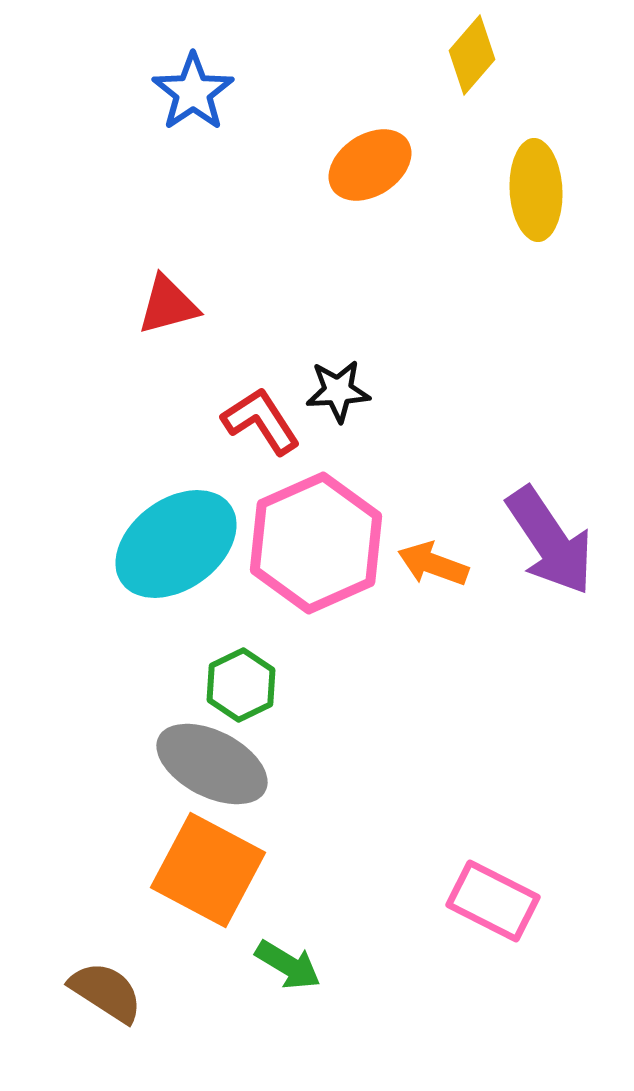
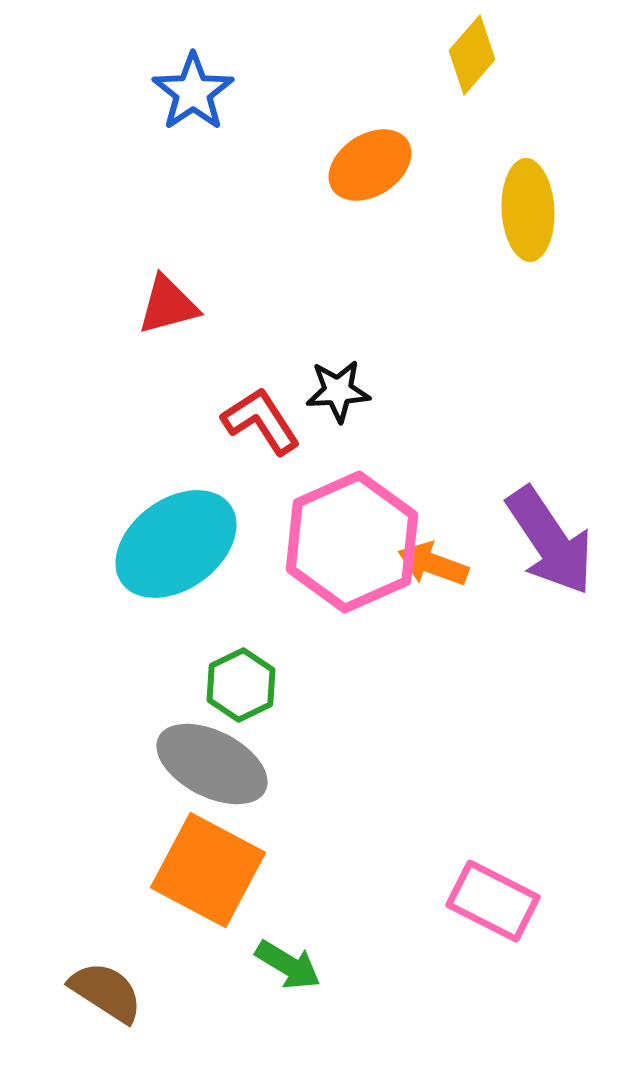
yellow ellipse: moved 8 px left, 20 px down
pink hexagon: moved 36 px right, 1 px up
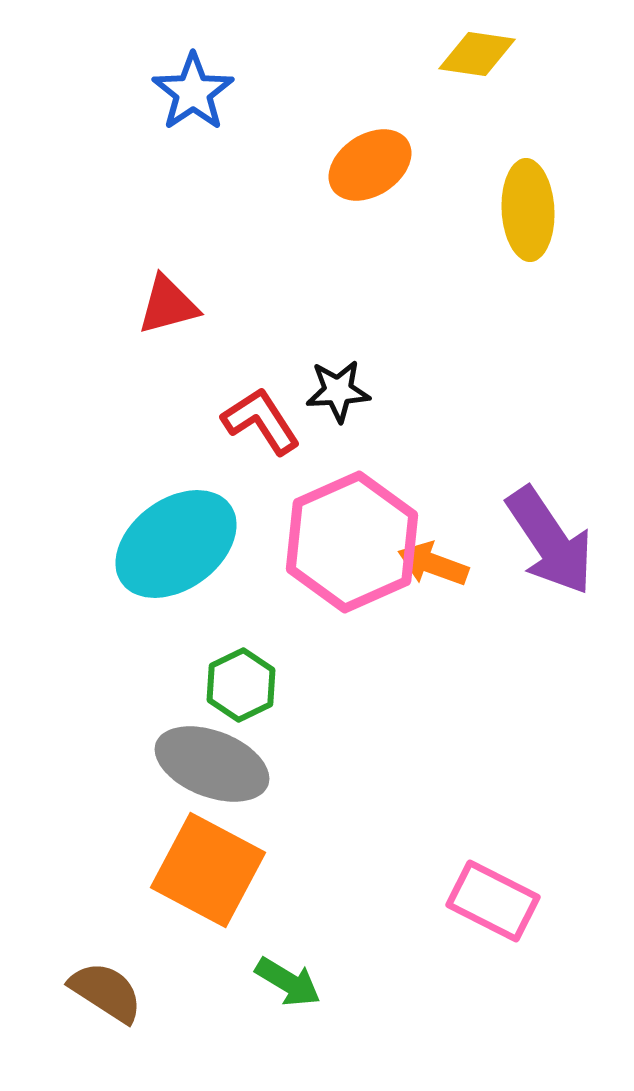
yellow diamond: moved 5 px right, 1 px up; rotated 58 degrees clockwise
gray ellipse: rotated 6 degrees counterclockwise
green arrow: moved 17 px down
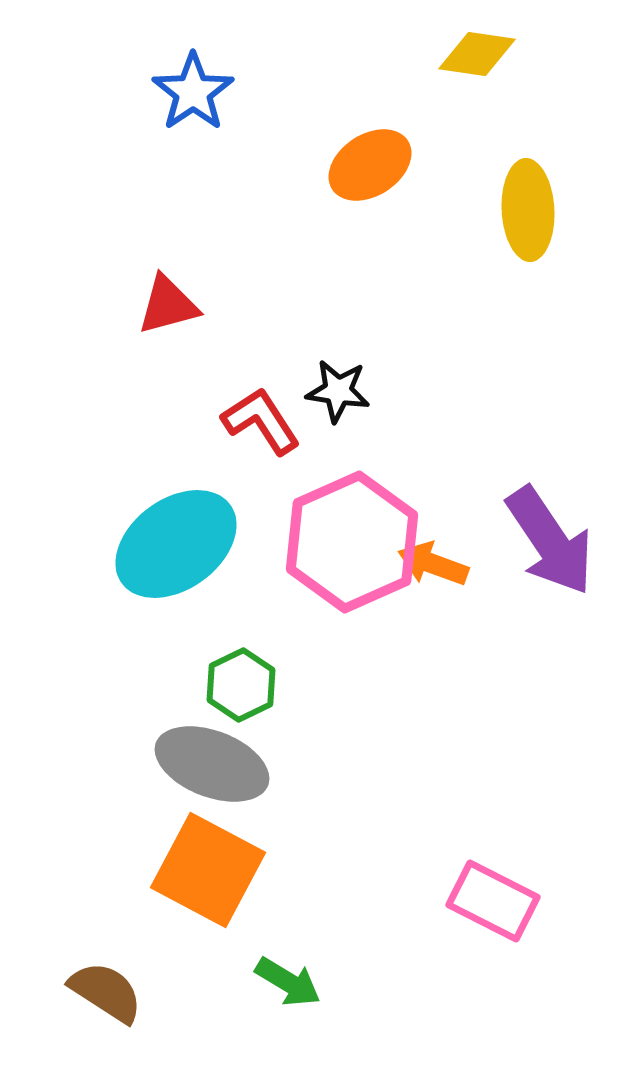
black star: rotated 12 degrees clockwise
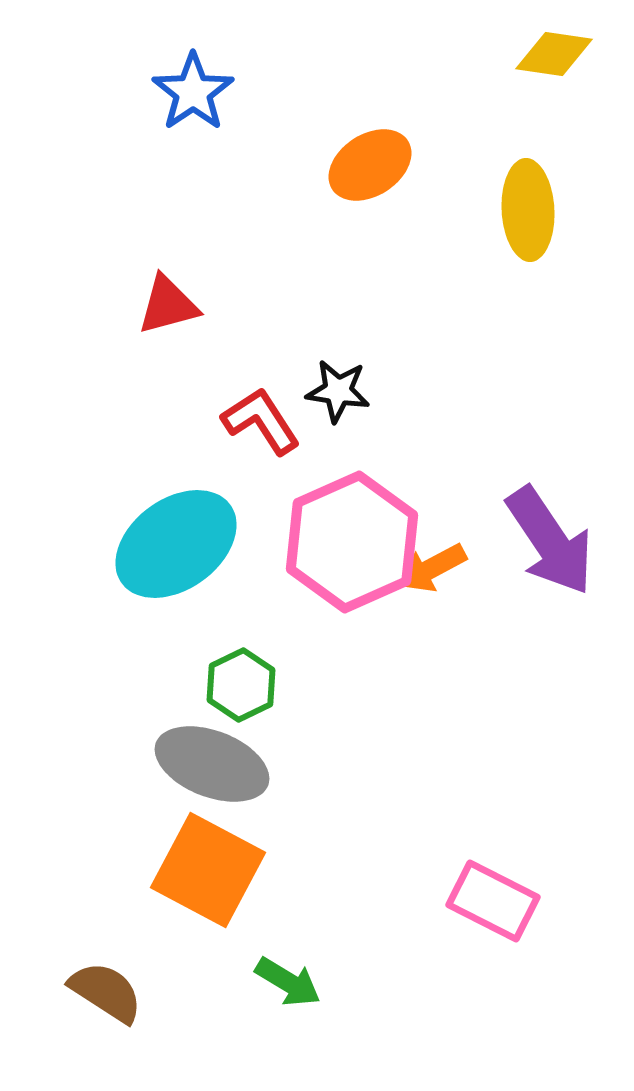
yellow diamond: moved 77 px right
orange arrow: moved 1 px left, 4 px down; rotated 48 degrees counterclockwise
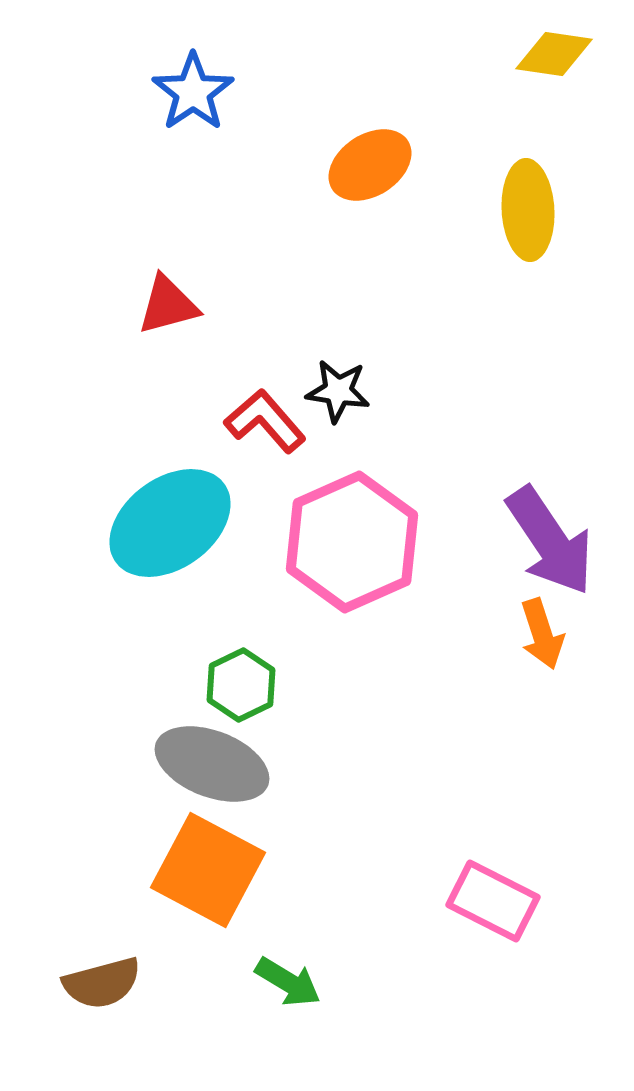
red L-shape: moved 4 px right; rotated 8 degrees counterclockwise
cyan ellipse: moved 6 px left, 21 px up
orange arrow: moved 110 px right, 66 px down; rotated 80 degrees counterclockwise
brown semicircle: moved 4 px left, 9 px up; rotated 132 degrees clockwise
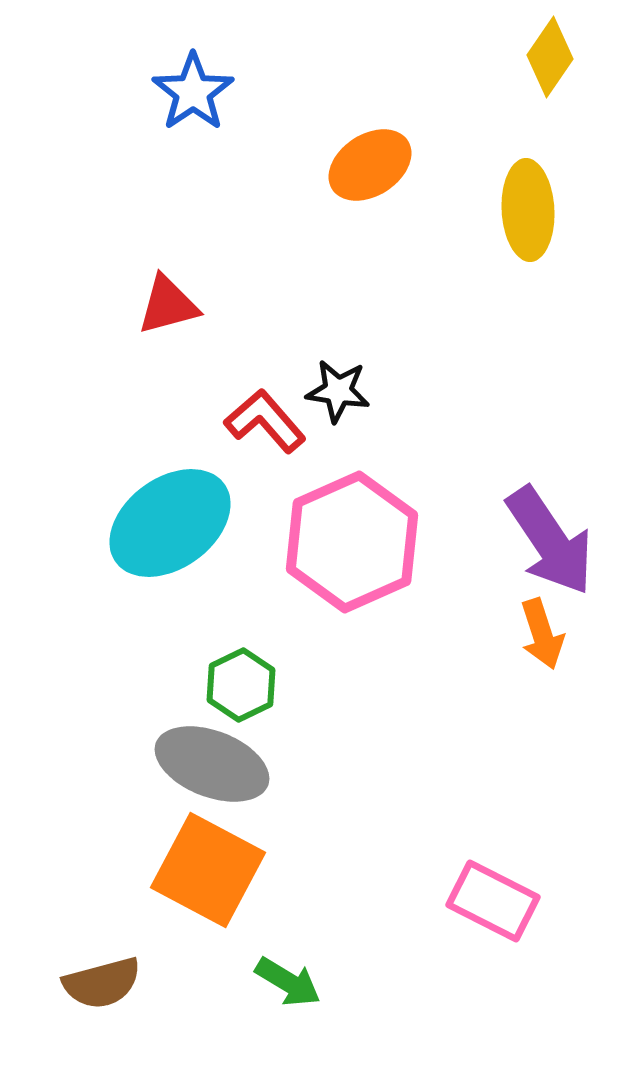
yellow diamond: moved 4 px left, 3 px down; rotated 64 degrees counterclockwise
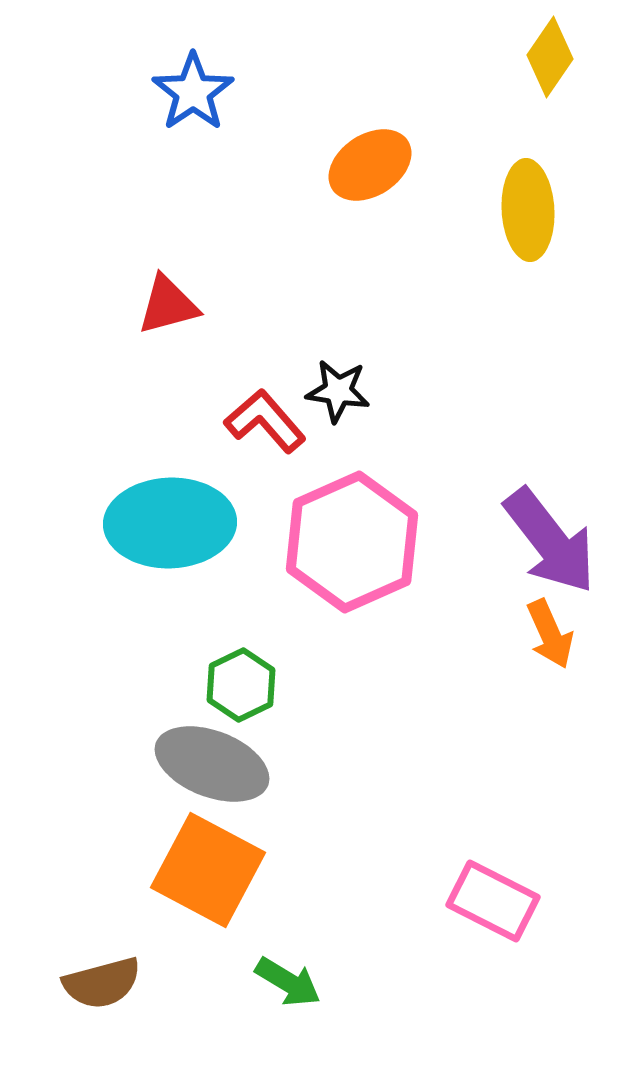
cyan ellipse: rotated 34 degrees clockwise
purple arrow: rotated 4 degrees counterclockwise
orange arrow: moved 8 px right; rotated 6 degrees counterclockwise
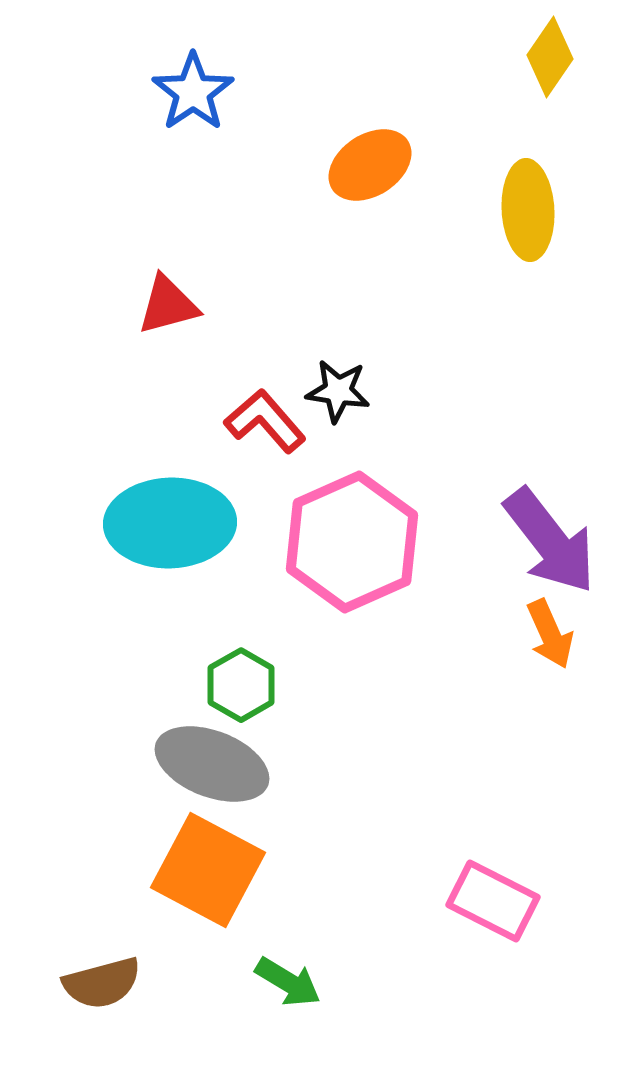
green hexagon: rotated 4 degrees counterclockwise
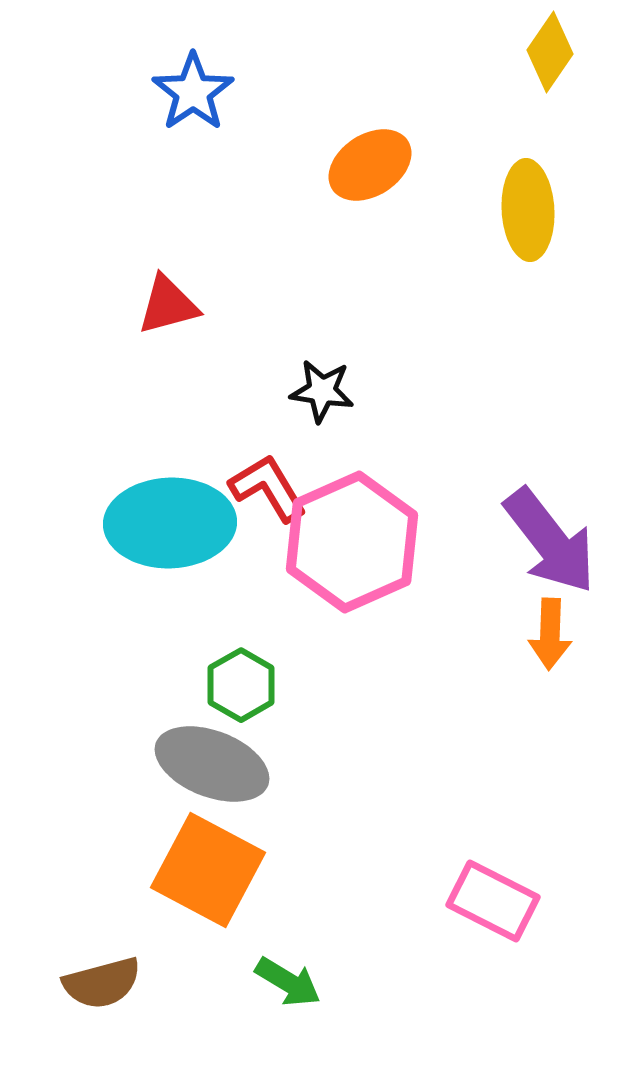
yellow diamond: moved 5 px up
black star: moved 16 px left
red L-shape: moved 3 px right, 67 px down; rotated 10 degrees clockwise
orange arrow: rotated 26 degrees clockwise
